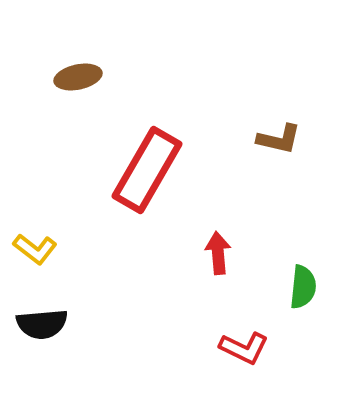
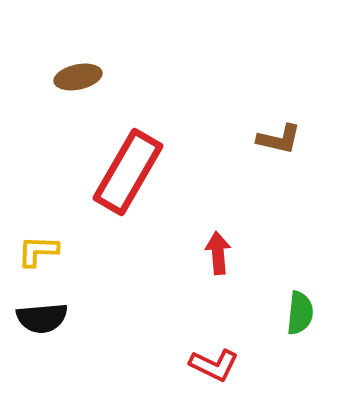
red rectangle: moved 19 px left, 2 px down
yellow L-shape: moved 3 px right, 2 px down; rotated 144 degrees clockwise
green semicircle: moved 3 px left, 26 px down
black semicircle: moved 6 px up
red L-shape: moved 30 px left, 17 px down
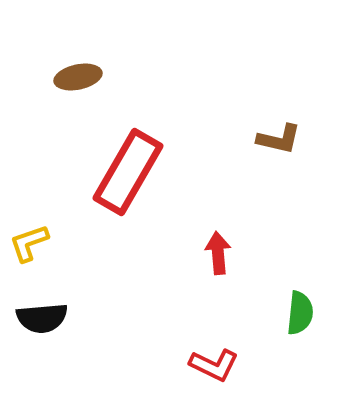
yellow L-shape: moved 9 px left, 8 px up; rotated 21 degrees counterclockwise
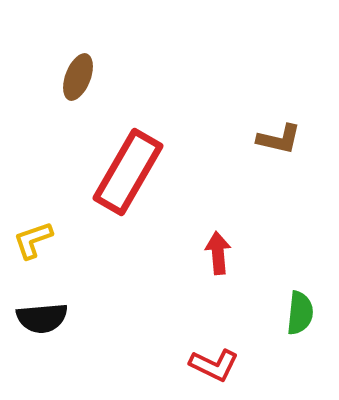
brown ellipse: rotated 57 degrees counterclockwise
yellow L-shape: moved 4 px right, 3 px up
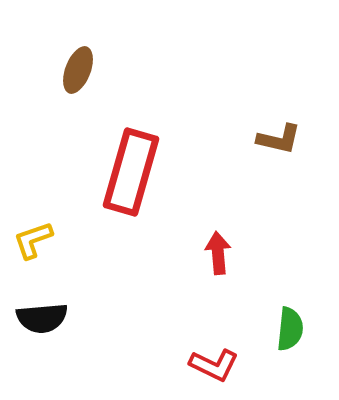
brown ellipse: moved 7 px up
red rectangle: moved 3 px right; rotated 14 degrees counterclockwise
green semicircle: moved 10 px left, 16 px down
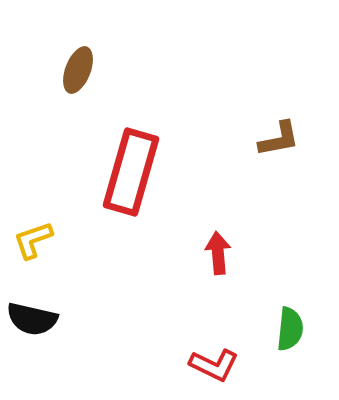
brown L-shape: rotated 24 degrees counterclockwise
black semicircle: moved 10 px left, 1 px down; rotated 18 degrees clockwise
